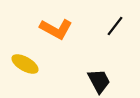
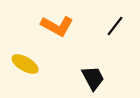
orange L-shape: moved 1 px right, 3 px up
black trapezoid: moved 6 px left, 3 px up
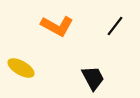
yellow ellipse: moved 4 px left, 4 px down
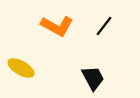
black line: moved 11 px left
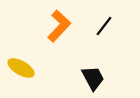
orange L-shape: moved 2 px right; rotated 76 degrees counterclockwise
